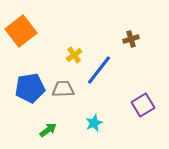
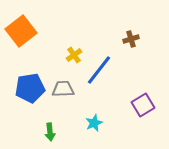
green arrow: moved 2 px right, 2 px down; rotated 120 degrees clockwise
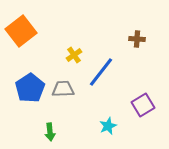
brown cross: moved 6 px right; rotated 21 degrees clockwise
blue line: moved 2 px right, 2 px down
blue pentagon: rotated 24 degrees counterclockwise
cyan star: moved 14 px right, 3 px down
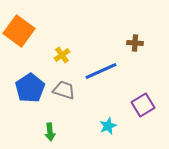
orange square: moved 2 px left; rotated 16 degrees counterclockwise
brown cross: moved 2 px left, 4 px down
yellow cross: moved 12 px left
blue line: moved 1 px up; rotated 28 degrees clockwise
gray trapezoid: moved 1 px right, 1 px down; rotated 20 degrees clockwise
